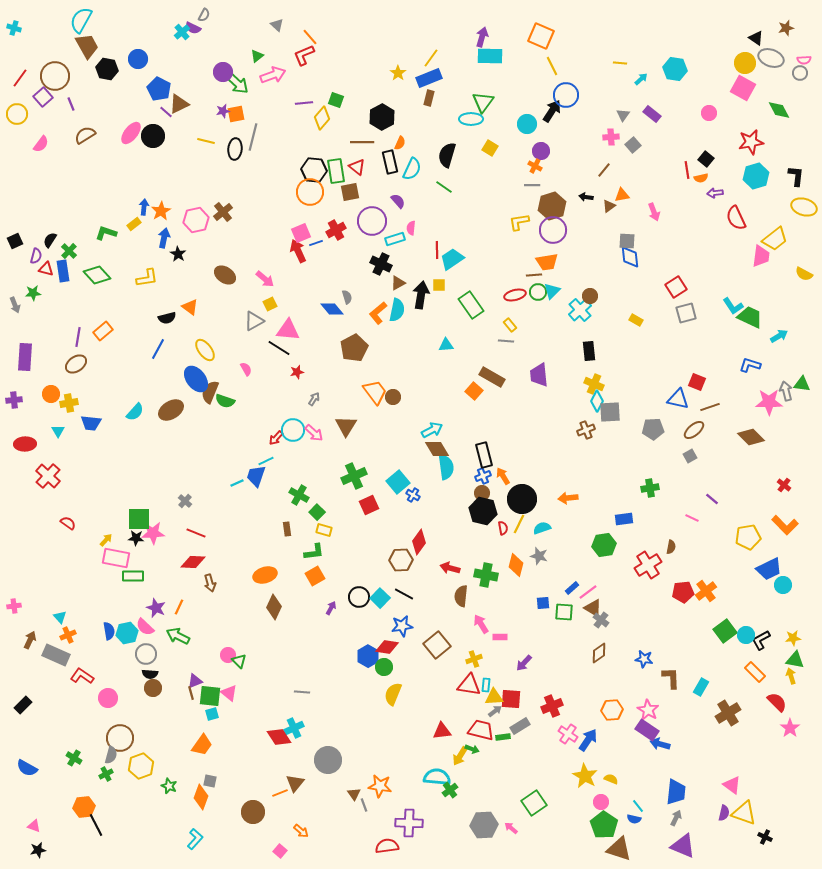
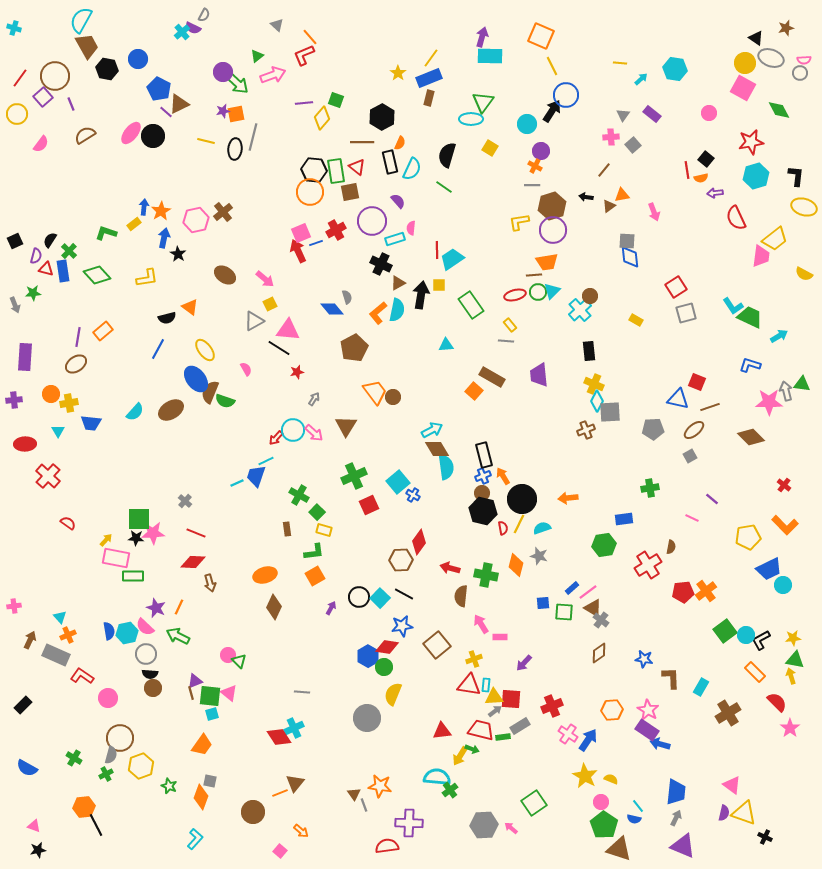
gray circle at (328, 760): moved 39 px right, 42 px up
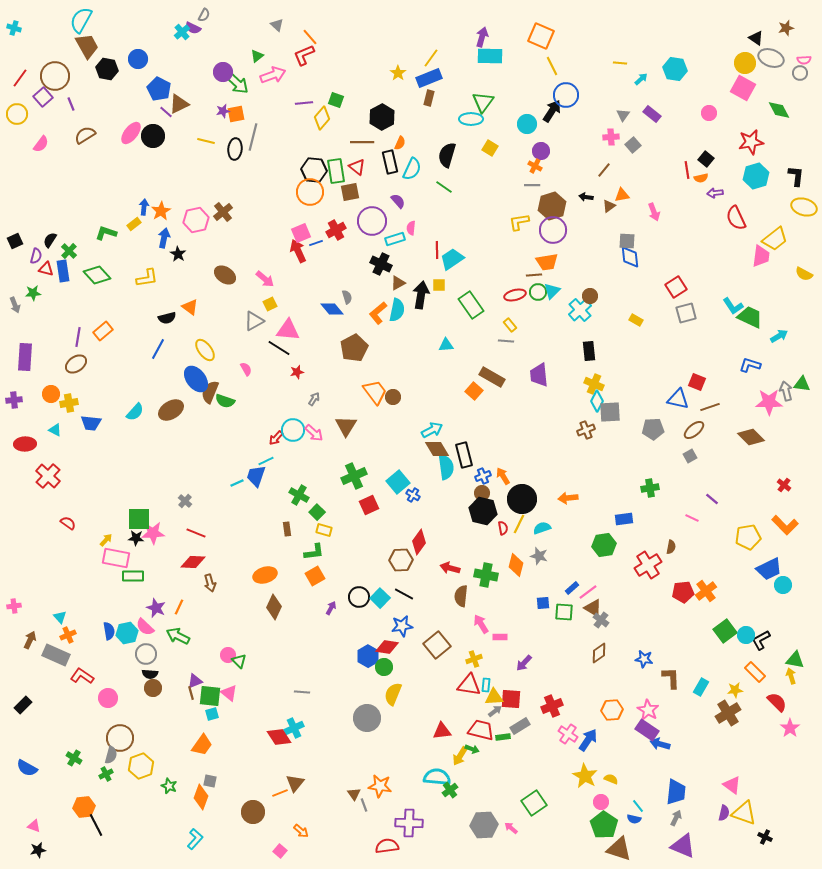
cyan triangle at (58, 431): moved 3 px left, 1 px up; rotated 32 degrees counterclockwise
black rectangle at (484, 455): moved 20 px left
yellow star at (793, 638): moved 58 px left, 52 px down
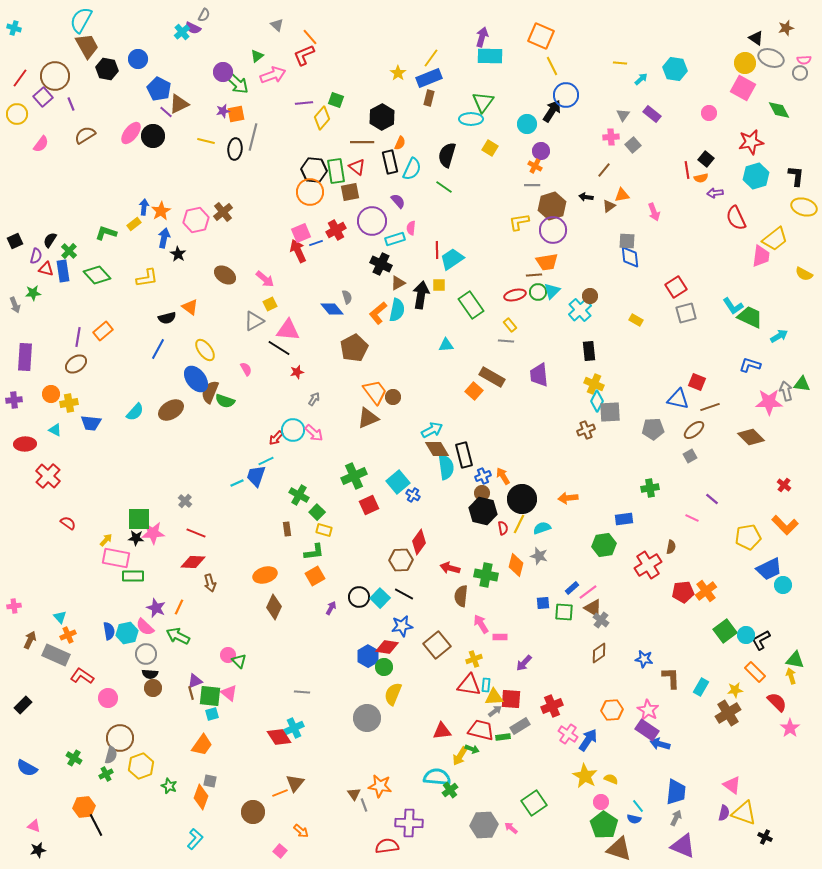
brown triangle at (346, 426): moved 22 px right, 8 px up; rotated 35 degrees clockwise
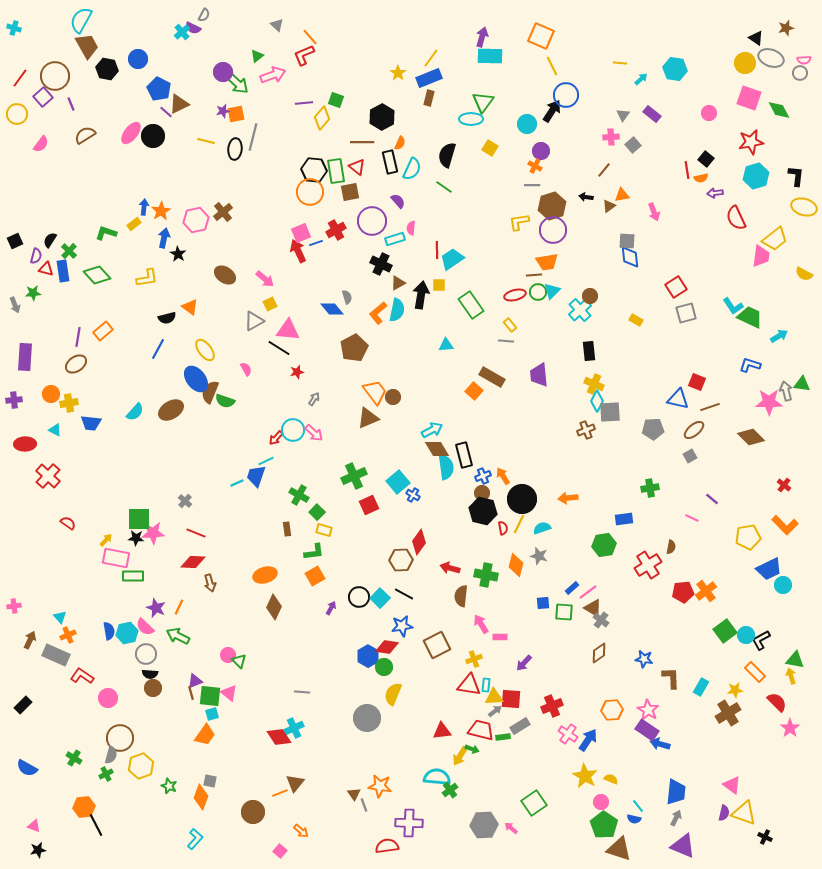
pink square at (743, 88): moved 6 px right, 10 px down; rotated 10 degrees counterclockwise
brown square at (437, 645): rotated 12 degrees clockwise
orange trapezoid at (202, 745): moved 3 px right, 10 px up
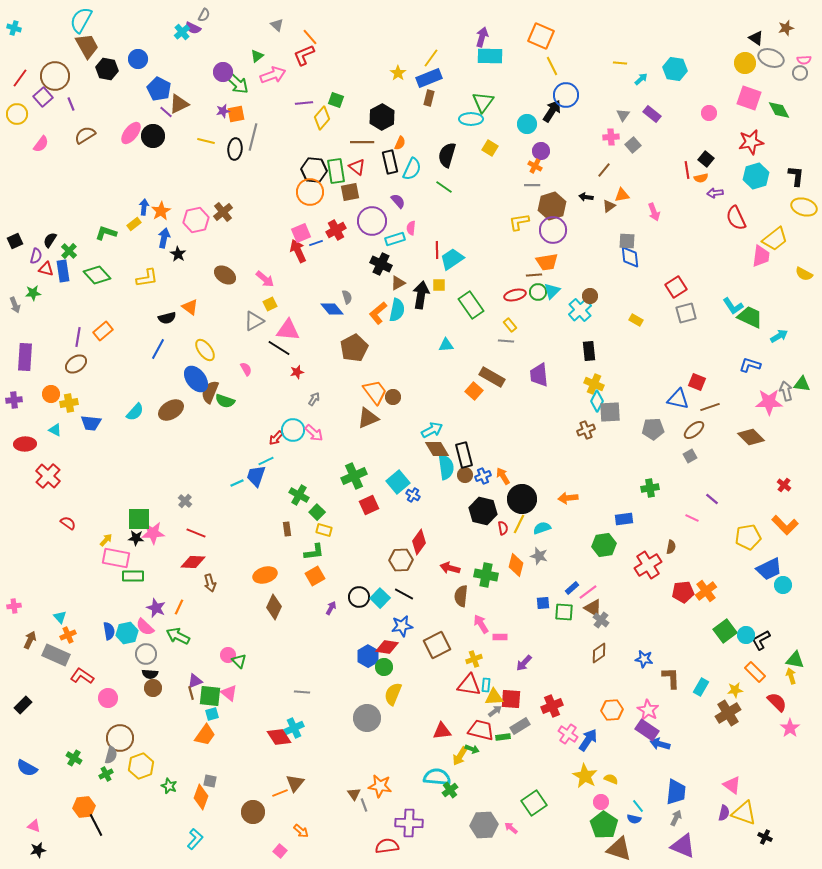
brown circle at (482, 493): moved 17 px left, 18 px up
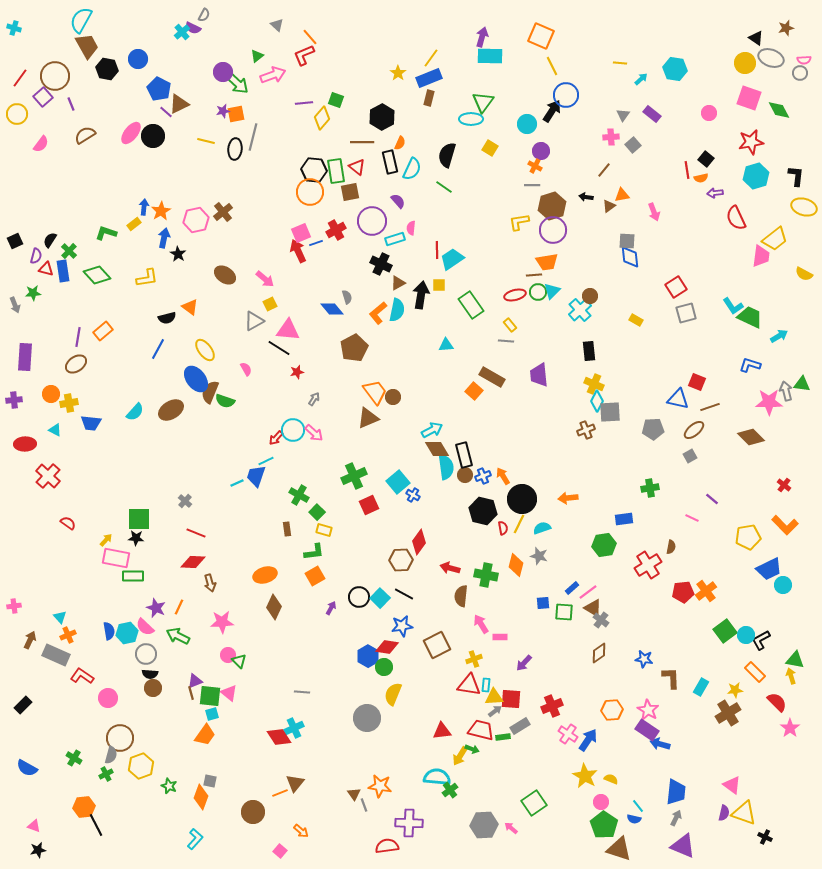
pink star at (153, 533): moved 69 px right, 89 px down
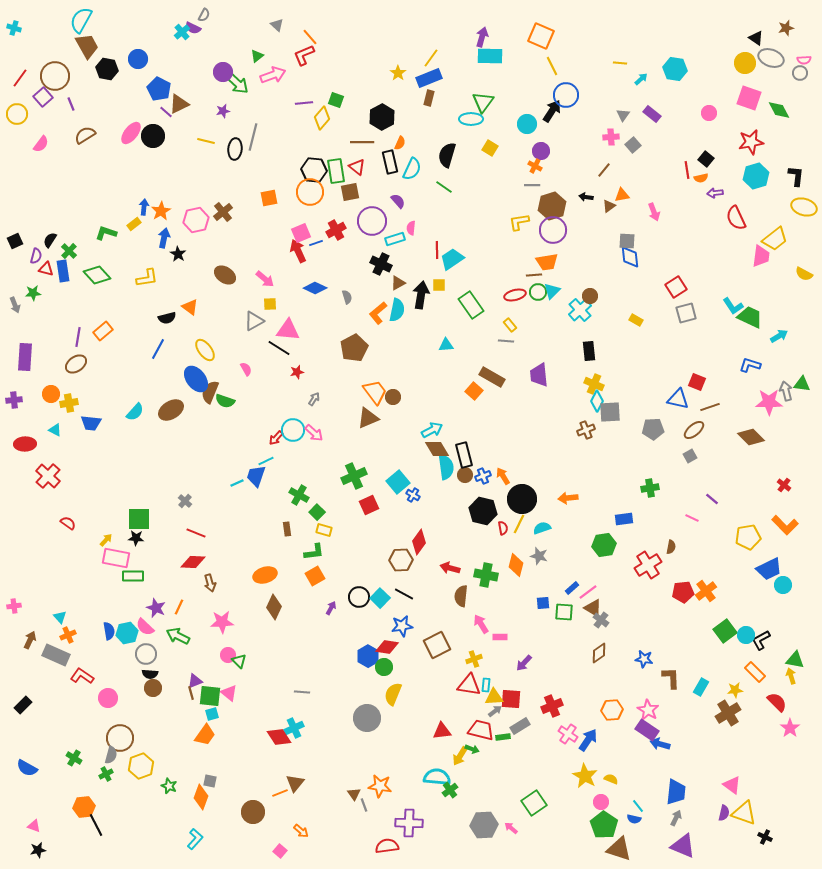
orange square at (236, 114): moved 33 px right, 84 px down
yellow square at (270, 304): rotated 24 degrees clockwise
blue diamond at (332, 309): moved 17 px left, 21 px up; rotated 25 degrees counterclockwise
